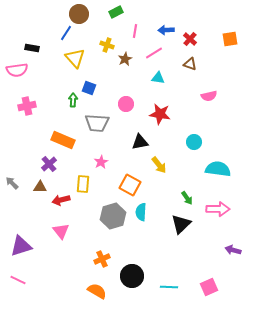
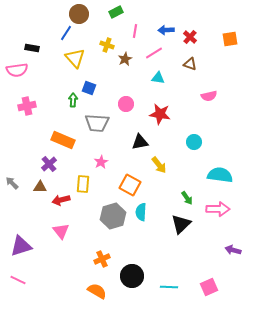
red cross at (190, 39): moved 2 px up
cyan semicircle at (218, 169): moved 2 px right, 6 px down
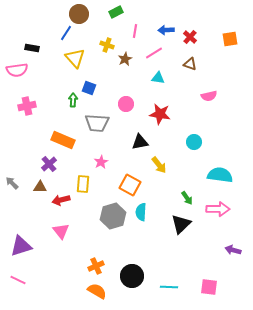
orange cross at (102, 259): moved 6 px left, 7 px down
pink square at (209, 287): rotated 30 degrees clockwise
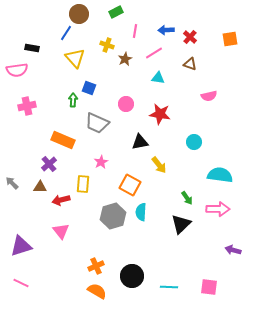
gray trapezoid at (97, 123): rotated 20 degrees clockwise
pink line at (18, 280): moved 3 px right, 3 px down
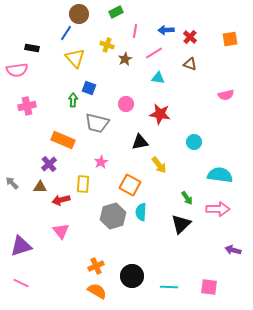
pink semicircle at (209, 96): moved 17 px right, 1 px up
gray trapezoid at (97, 123): rotated 10 degrees counterclockwise
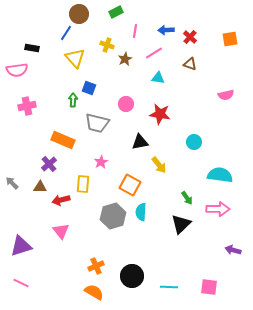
orange semicircle at (97, 291): moved 3 px left, 1 px down
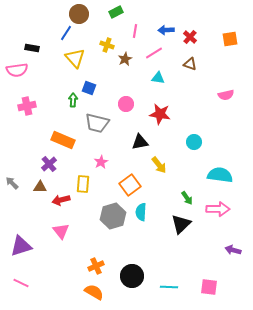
orange square at (130, 185): rotated 25 degrees clockwise
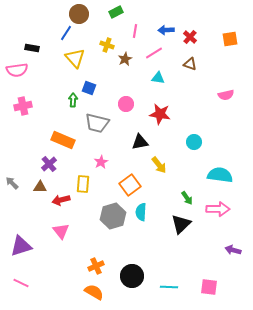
pink cross at (27, 106): moved 4 px left
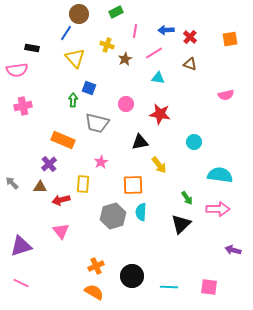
orange square at (130, 185): moved 3 px right; rotated 35 degrees clockwise
